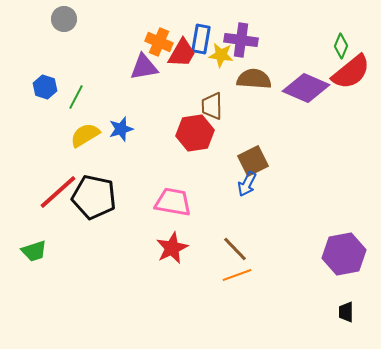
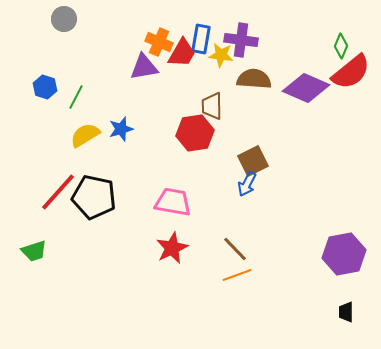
red line: rotated 6 degrees counterclockwise
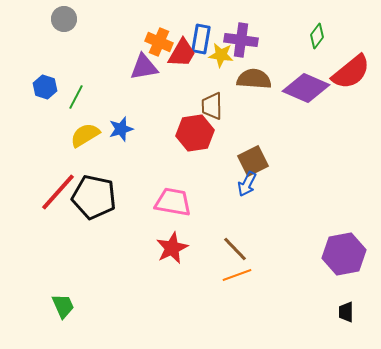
green diamond: moved 24 px left, 10 px up; rotated 15 degrees clockwise
green trapezoid: moved 29 px right, 55 px down; rotated 96 degrees counterclockwise
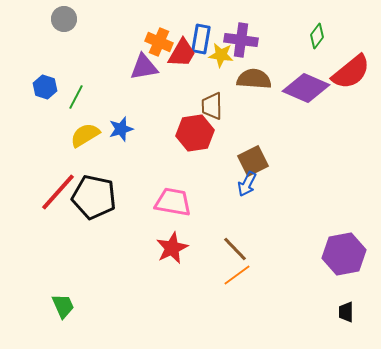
orange line: rotated 16 degrees counterclockwise
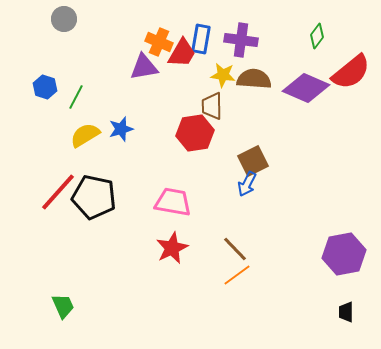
yellow star: moved 2 px right, 20 px down
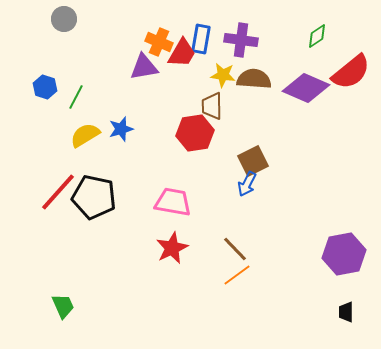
green diamond: rotated 20 degrees clockwise
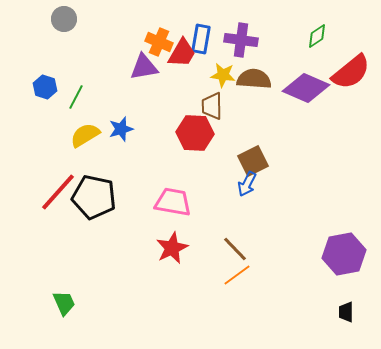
red hexagon: rotated 12 degrees clockwise
green trapezoid: moved 1 px right, 3 px up
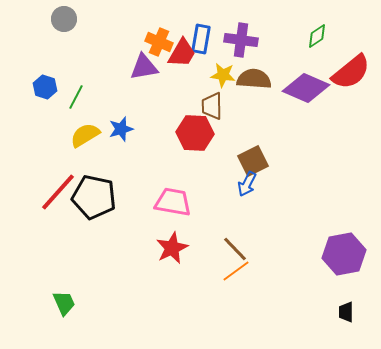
orange line: moved 1 px left, 4 px up
